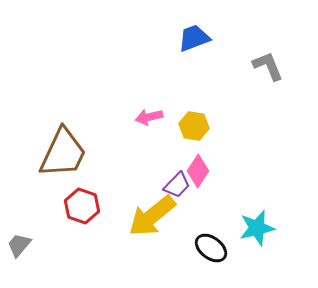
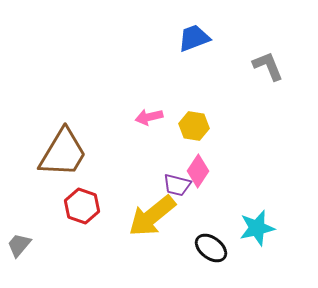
brown trapezoid: rotated 6 degrees clockwise
purple trapezoid: rotated 60 degrees clockwise
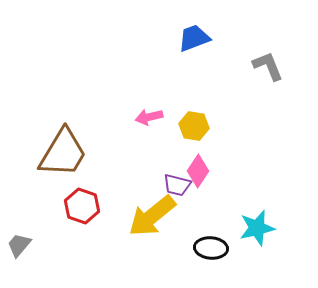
black ellipse: rotated 32 degrees counterclockwise
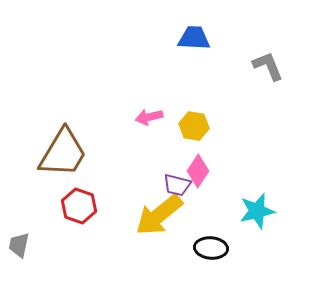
blue trapezoid: rotated 24 degrees clockwise
red hexagon: moved 3 px left
yellow arrow: moved 7 px right, 1 px up
cyan star: moved 17 px up
gray trapezoid: rotated 28 degrees counterclockwise
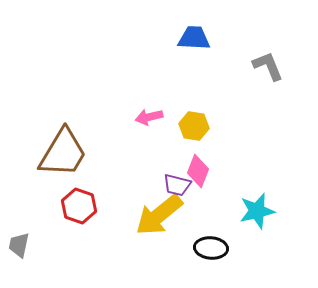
pink diamond: rotated 12 degrees counterclockwise
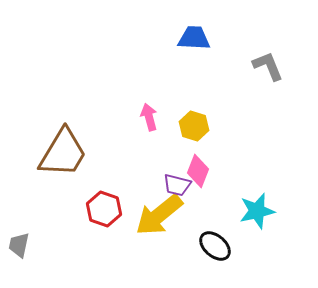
pink arrow: rotated 88 degrees clockwise
yellow hexagon: rotated 8 degrees clockwise
red hexagon: moved 25 px right, 3 px down
black ellipse: moved 4 px right, 2 px up; rotated 36 degrees clockwise
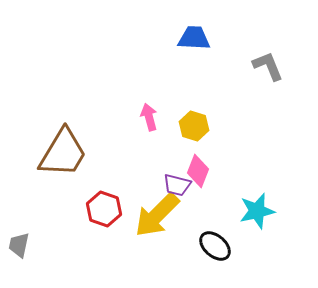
yellow arrow: moved 2 px left; rotated 6 degrees counterclockwise
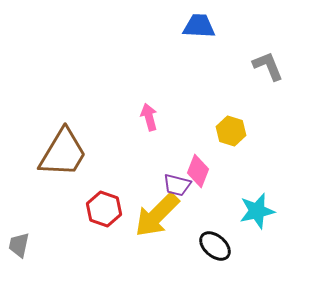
blue trapezoid: moved 5 px right, 12 px up
yellow hexagon: moved 37 px right, 5 px down
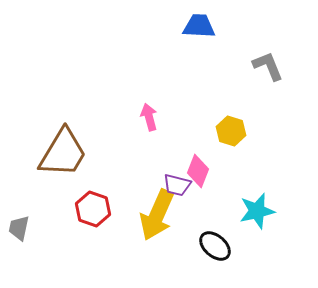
red hexagon: moved 11 px left
yellow arrow: rotated 21 degrees counterclockwise
gray trapezoid: moved 17 px up
